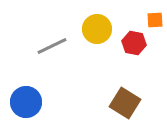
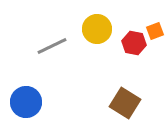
orange square: moved 11 px down; rotated 18 degrees counterclockwise
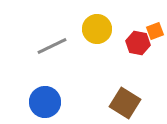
red hexagon: moved 4 px right
blue circle: moved 19 px right
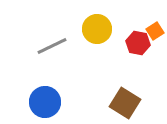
orange square: rotated 12 degrees counterclockwise
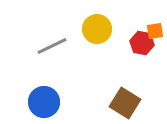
orange square: rotated 24 degrees clockwise
red hexagon: moved 4 px right
blue circle: moved 1 px left
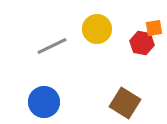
orange square: moved 1 px left, 3 px up
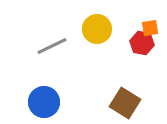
orange square: moved 4 px left
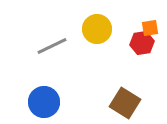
red hexagon: rotated 20 degrees counterclockwise
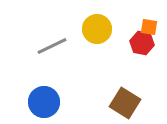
orange square: moved 1 px left, 1 px up; rotated 18 degrees clockwise
red hexagon: rotated 20 degrees clockwise
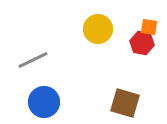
yellow circle: moved 1 px right
gray line: moved 19 px left, 14 px down
brown square: rotated 16 degrees counterclockwise
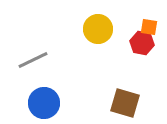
blue circle: moved 1 px down
